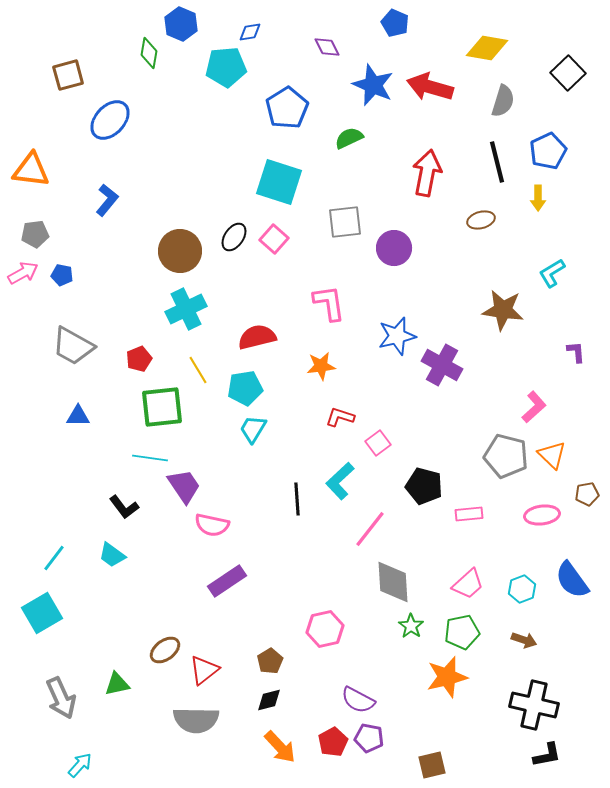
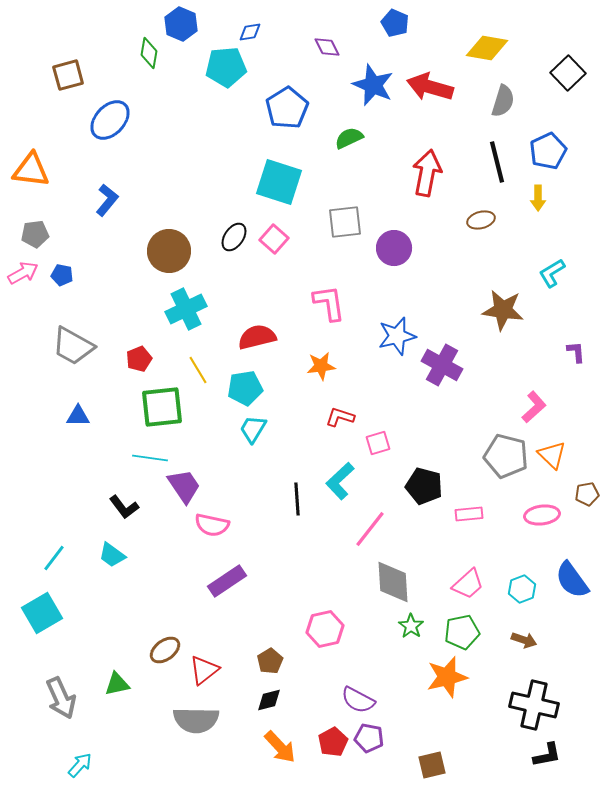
brown circle at (180, 251): moved 11 px left
pink square at (378, 443): rotated 20 degrees clockwise
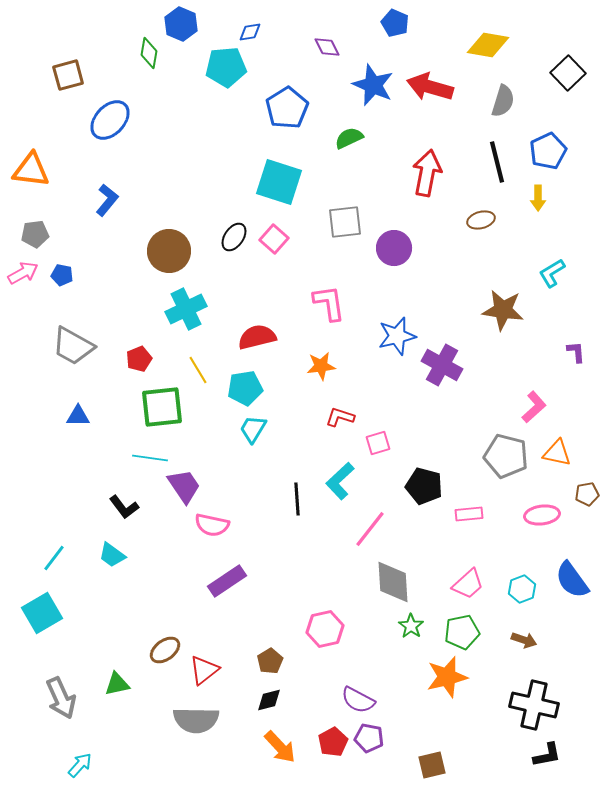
yellow diamond at (487, 48): moved 1 px right, 3 px up
orange triangle at (552, 455): moved 5 px right, 2 px up; rotated 32 degrees counterclockwise
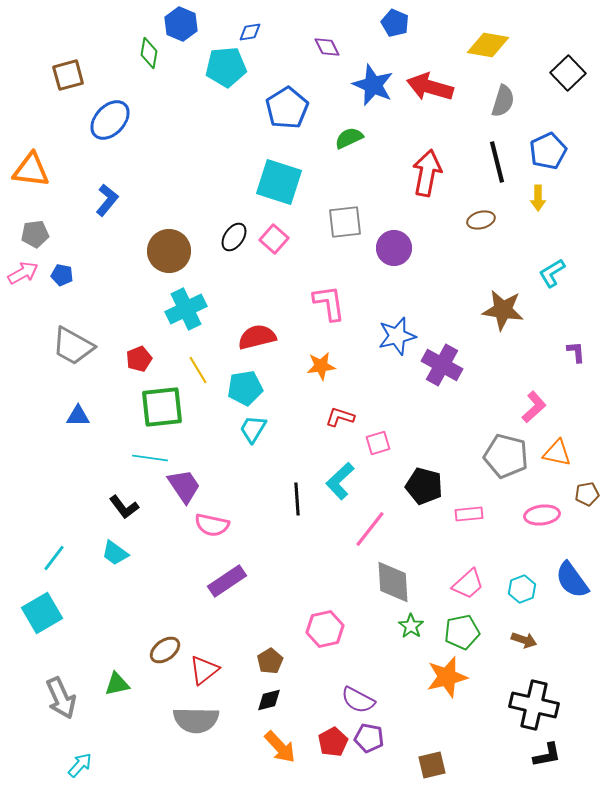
cyan trapezoid at (112, 555): moved 3 px right, 2 px up
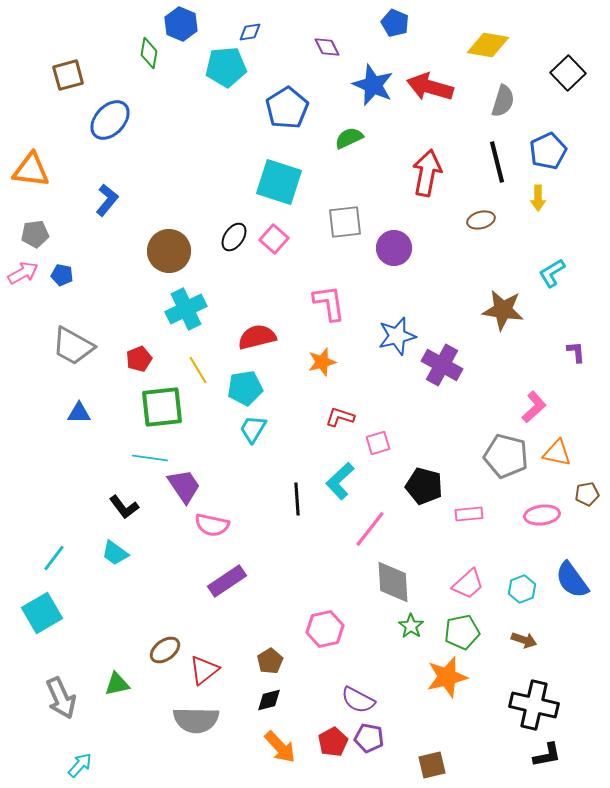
orange star at (321, 366): moved 1 px right, 4 px up; rotated 8 degrees counterclockwise
blue triangle at (78, 416): moved 1 px right, 3 px up
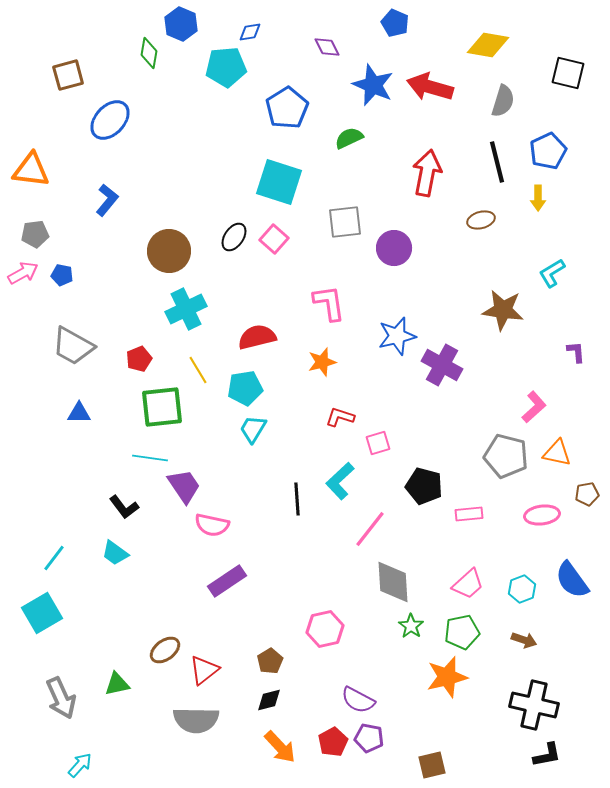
black square at (568, 73): rotated 32 degrees counterclockwise
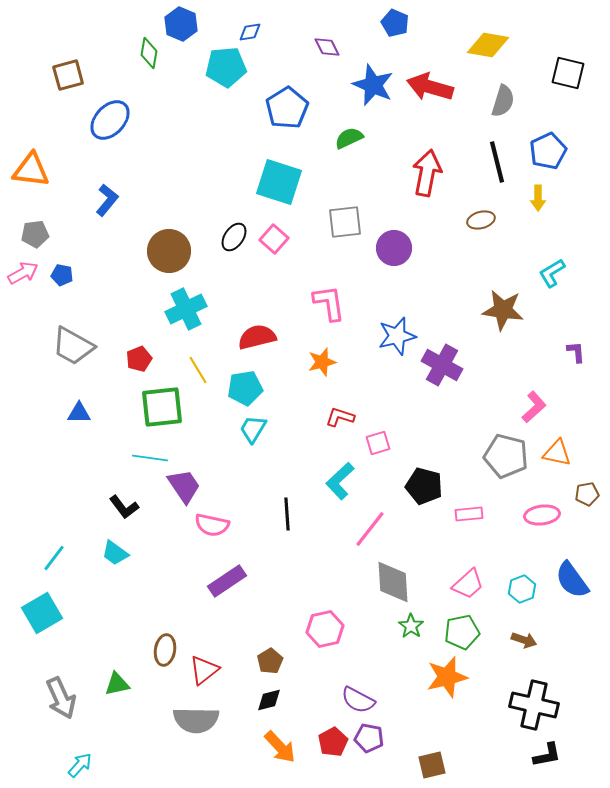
black line at (297, 499): moved 10 px left, 15 px down
brown ellipse at (165, 650): rotated 44 degrees counterclockwise
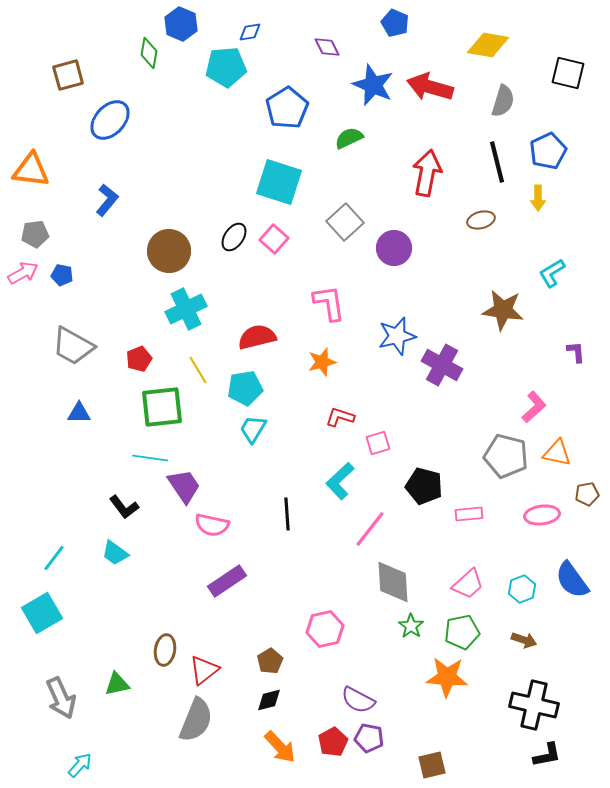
gray square at (345, 222): rotated 36 degrees counterclockwise
orange star at (447, 677): rotated 18 degrees clockwise
gray semicircle at (196, 720): rotated 69 degrees counterclockwise
